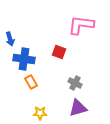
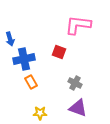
pink L-shape: moved 3 px left
blue cross: rotated 20 degrees counterclockwise
purple triangle: rotated 36 degrees clockwise
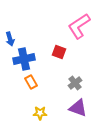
pink L-shape: moved 1 px right, 1 px down; rotated 40 degrees counterclockwise
gray cross: rotated 24 degrees clockwise
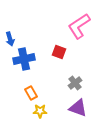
orange rectangle: moved 11 px down
yellow star: moved 2 px up
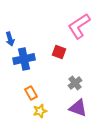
yellow star: rotated 16 degrees counterclockwise
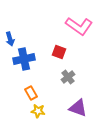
pink L-shape: rotated 112 degrees counterclockwise
gray cross: moved 7 px left, 6 px up
yellow star: moved 2 px left; rotated 24 degrees clockwise
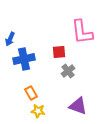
pink L-shape: moved 3 px right, 6 px down; rotated 48 degrees clockwise
blue arrow: rotated 40 degrees clockwise
red square: rotated 24 degrees counterclockwise
gray cross: moved 6 px up
purple triangle: moved 2 px up
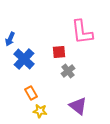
blue cross: rotated 35 degrees counterclockwise
purple triangle: rotated 18 degrees clockwise
yellow star: moved 2 px right
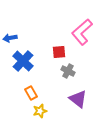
pink L-shape: rotated 56 degrees clockwise
blue arrow: moved 1 px up; rotated 56 degrees clockwise
blue cross: moved 1 px left, 2 px down
gray cross: rotated 24 degrees counterclockwise
purple triangle: moved 7 px up
yellow star: rotated 24 degrees counterclockwise
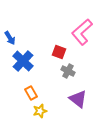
blue arrow: rotated 112 degrees counterclockwise
red square: rotated 24 degrees clockwise
